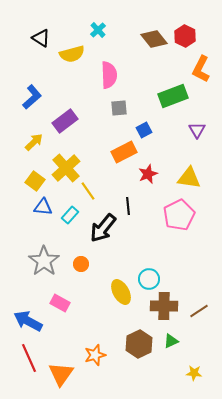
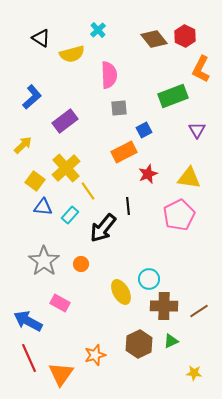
yellow arrow: moved 11 px left, 3 px down
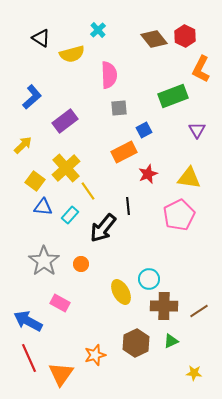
brown hexagon: moved 3 px left, 1 px up
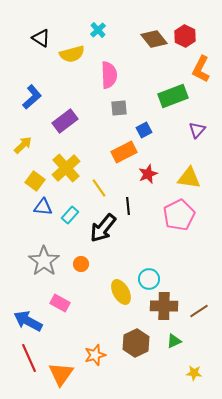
purple triangle: rotated 12 degrees clockwise
yellow line: moved 11 px right, 3 px up
green triangle: moved 3 px right
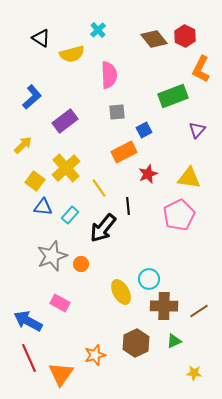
gray square: moved 2 px left, 4 px down
gray star: moved 8 px right, 5 px up; rotated 16 degrees clockwise
